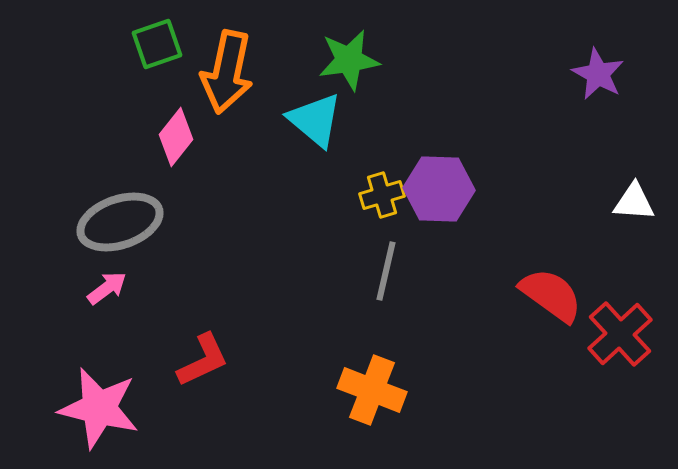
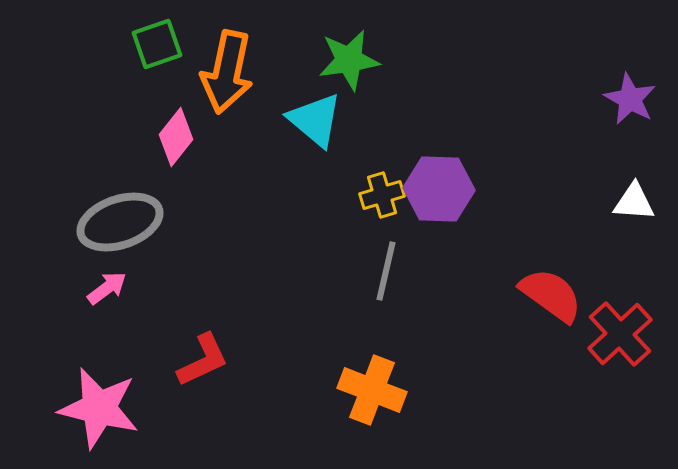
purple star: moved 32 px right, 25 px down
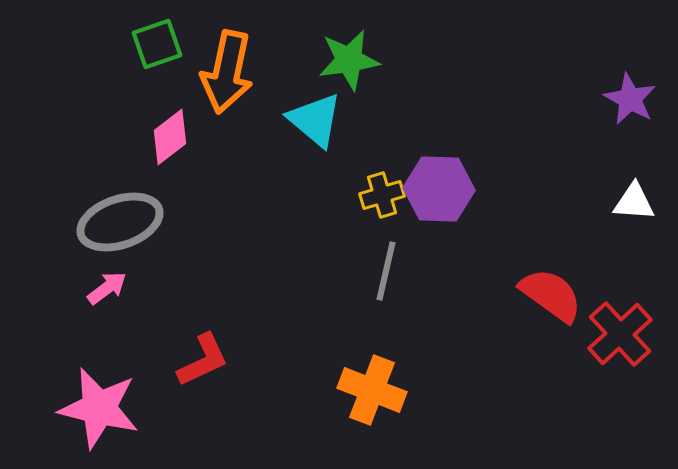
pink diamond: moved 6 px left; rotated 14 degrees clockwise
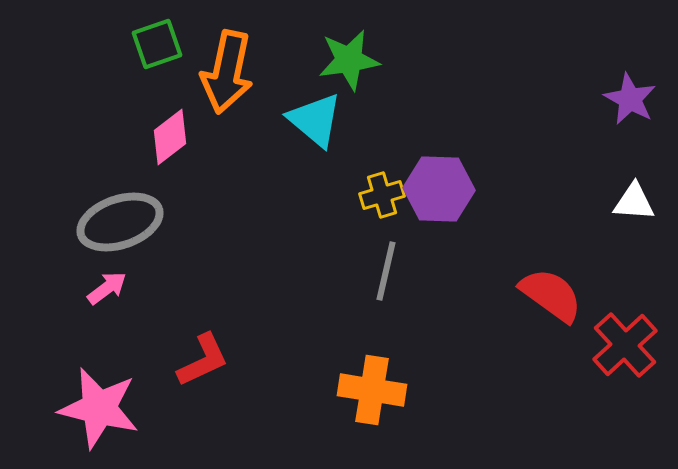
red cross: moved 5 px right, 11 px down
orange cross: rotated 12 degrees counterclockwise
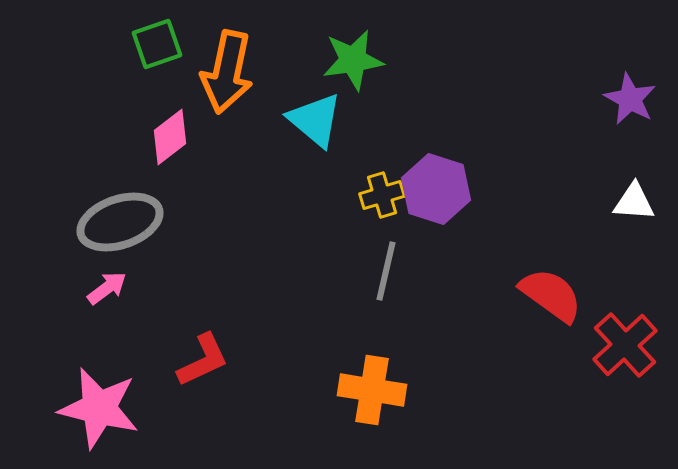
green star: moved 4 px right
purple hexagon: moved 3 px left; rotated 16 degrees clockwise
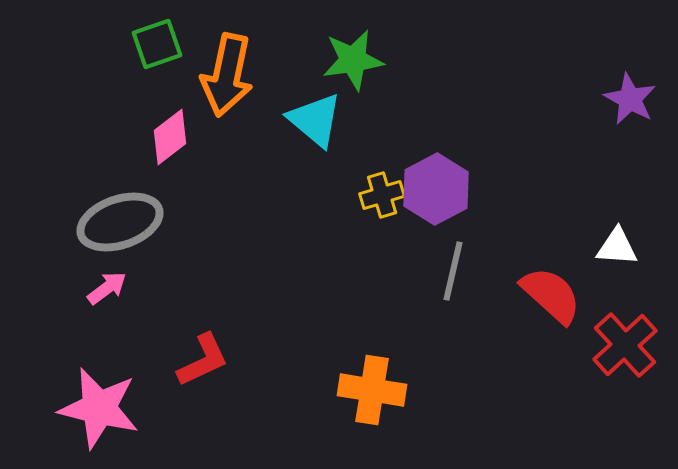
orange arrow: moved 3 px down
purple hexagon: rotated 14 degrees clockwise
white triangle: moved 17 px left, 45 px down
gray line: moved 67 px right
red semicircle: rotated 6 degrees clockwise
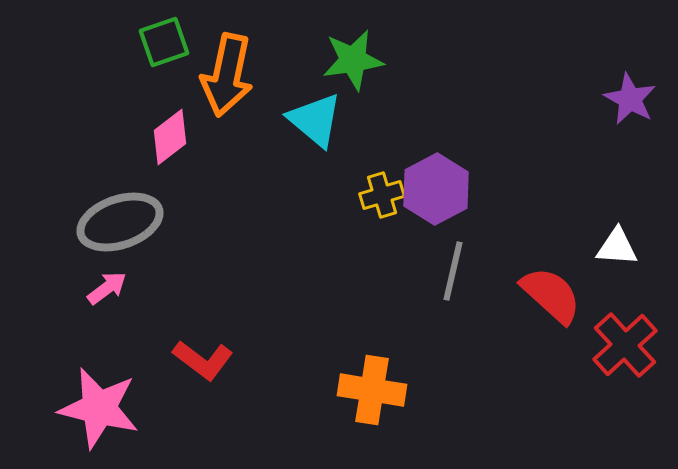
green square: moved 7 px right, 2 px up
red L-shape: rotated 62 degrees clockwise
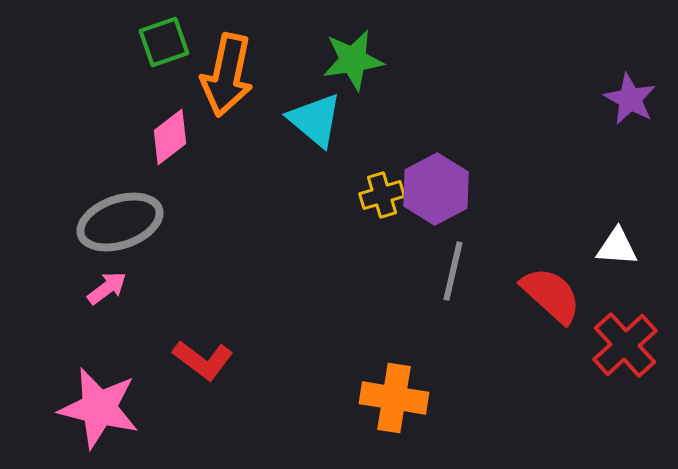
orange cross: moved 22 px right, 8 px down
